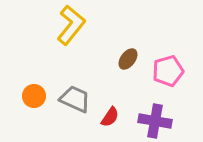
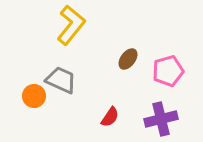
gray trapezoid: moved 14 px left, 19 px up
purple cross: moved 6 px right, 2 px up; rotated 24 degrees counterclockwise
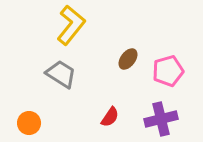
gray trapezoid: moved 6 px up; rotated 8 degrees clockwise
orange circle: moved 5 px left, 27 px down
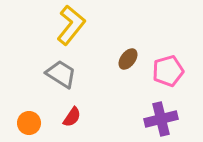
red semicircle: moved 38 px left
